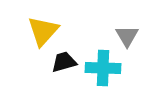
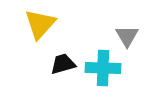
yellow triangle: moved 3 px left, 7 px up
black trapezoid: moved 1 px left, 2 px down
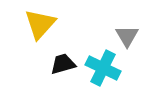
cyan cross: rotated 24 degrees clockwise
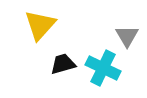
yellow triangle: moved 1 px down
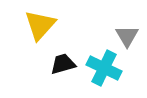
cyan cross: moved 1 px right
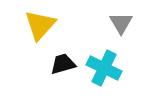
gray triangle: moved 6 px left, 13 px up
